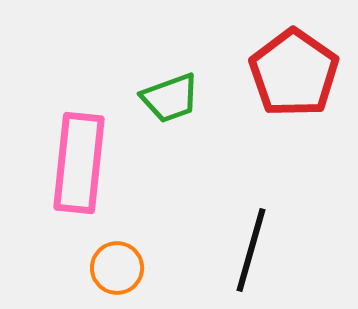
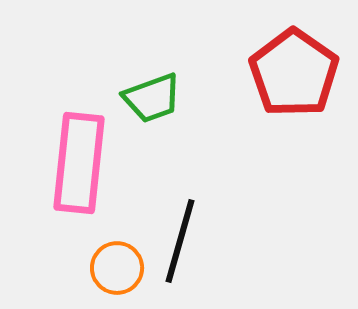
green trapezoid: moved 18 px left
black line: moved 71 px left, 9 px up
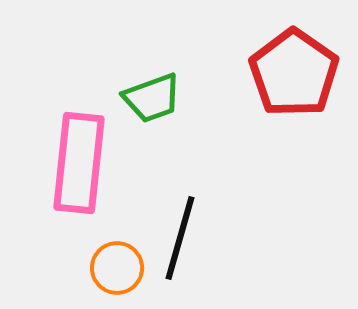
black line: moved 3 px up
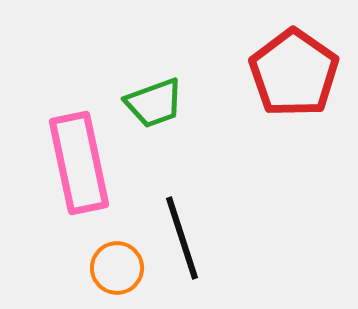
green trapezoid: moved 2 px right, 5 px down
pink rectangle: rotated 18 degrees counterclockwise
black line: moved 2 px right; rotated 34 degrees counterclockwise
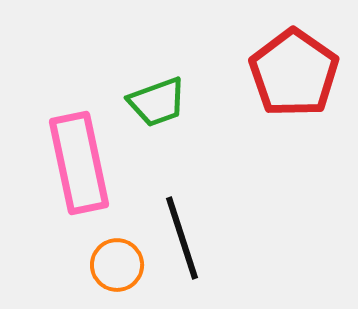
green trapezoid: moved 3 px right, 1 px up
orange circle: moved 3 px up
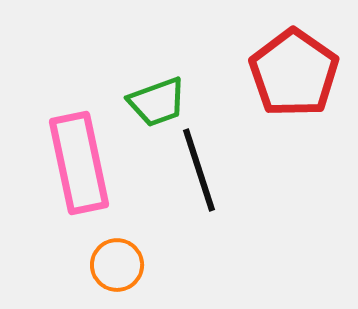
black line: moved 17 px right, 68 px up
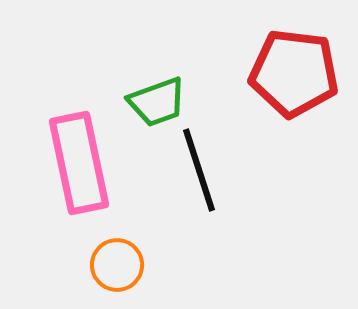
red pentagon: rotated 28 degrees counterclockwise
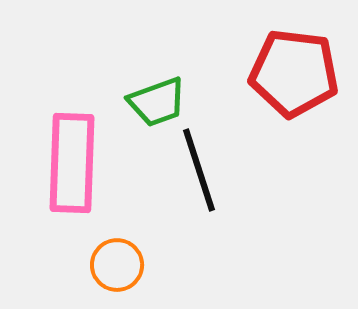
pink rectangle: moved 7 px left; rotated 14 degrees clockwise
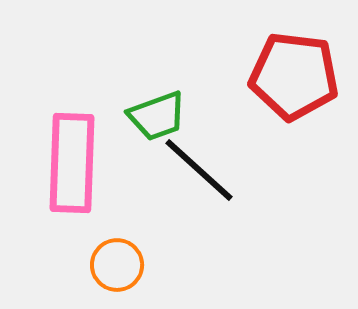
red pentagon: moved 3 px down
green trapezoid: moved 14 px down
black line: rotated 30 degrees counterclockwise
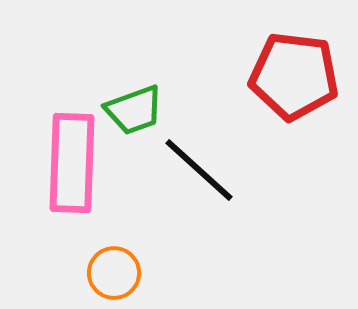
green trapezoid: moved 23 px left, 6 px up
orange circle: moved 3 px left, 8 px down
